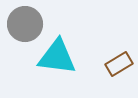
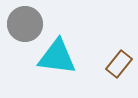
brown rectangle: rotated 20 degrees counterclockwise
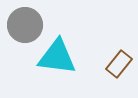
gray circle: moved 1 px down
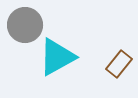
cyan triangle: rotated 36 degrees counterclockwise
